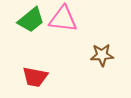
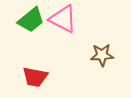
pink triangle: rotated 20 degrees clockwise
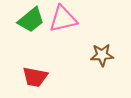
pink triangle: rotated 40 degrees counterclockwise
